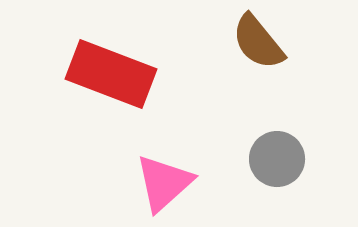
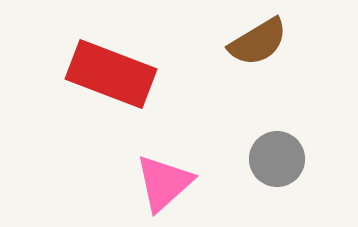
brown semicircle: rotated 82 degrees counterclockwise
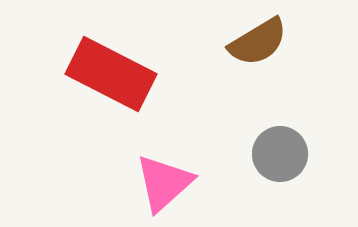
red rectangle: rotated 6 degrees clockwise
gray circle: moved 3 px right, 5 px up
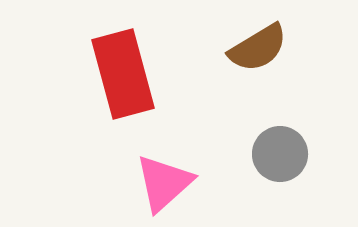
brown semicircle: moved 6 px down
red rectangle: moved 12 px right; rotated 48 degrees clockwise
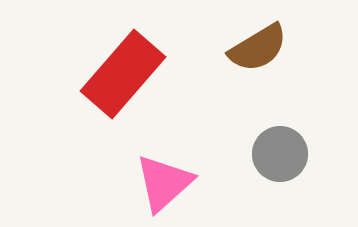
red rectangle: rotated 56 degrees clockwise
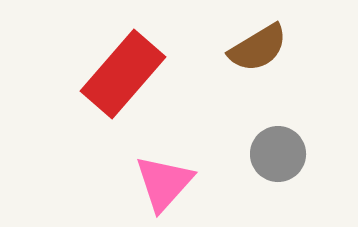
gray circle: moved 2 px left
pink triangle: rotated 6 degrees counterclockwise
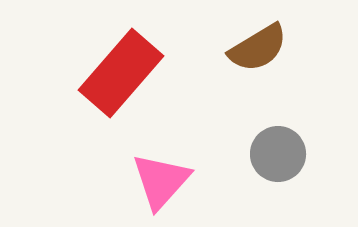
red rectangle: moved 2 px left, 1 px up
pink triangle: moved 3 px left, 2 px up
